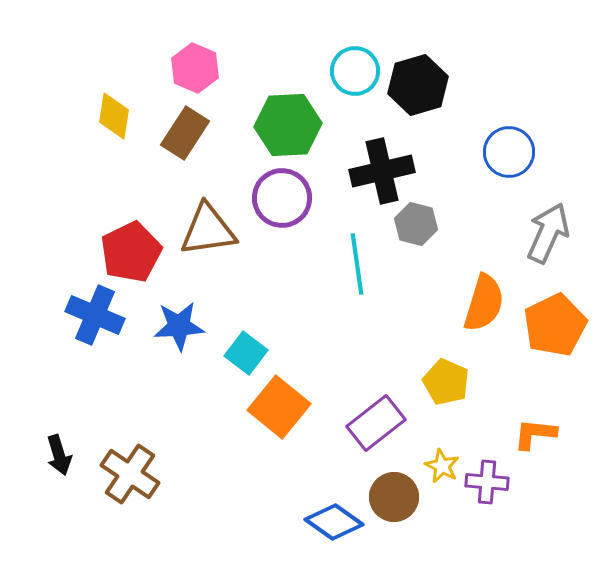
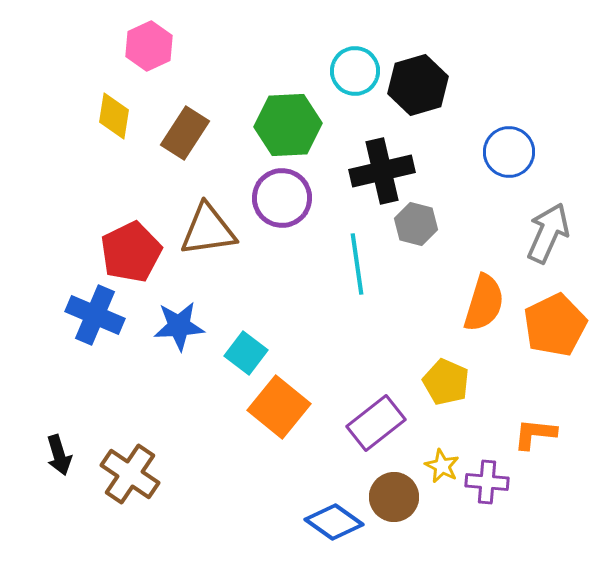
pink hexagon: moved 46 px left, 22 px up; rotated 12 degrees clockwise
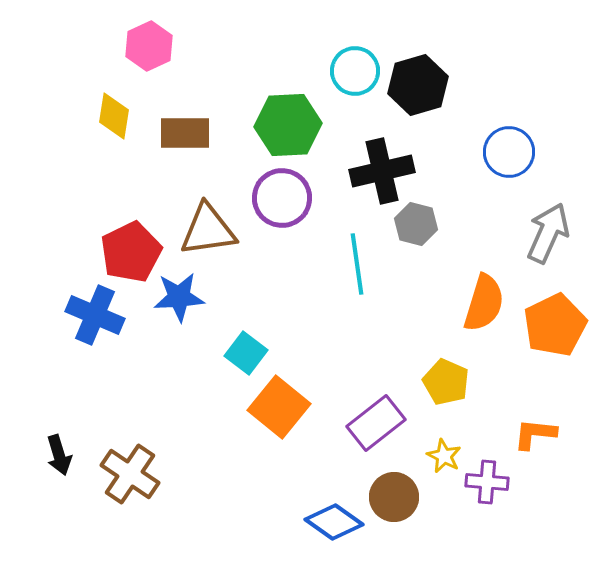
brown rectangle: rotated 57 degrees clockwise
blue star: moved 29 px up
yellow star: moved 2 px right, 10 px up
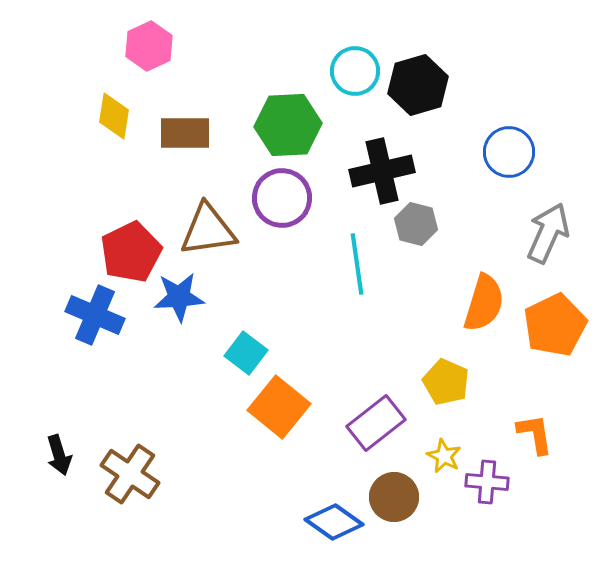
orange L-shape: rotated 75 degrees clockwise
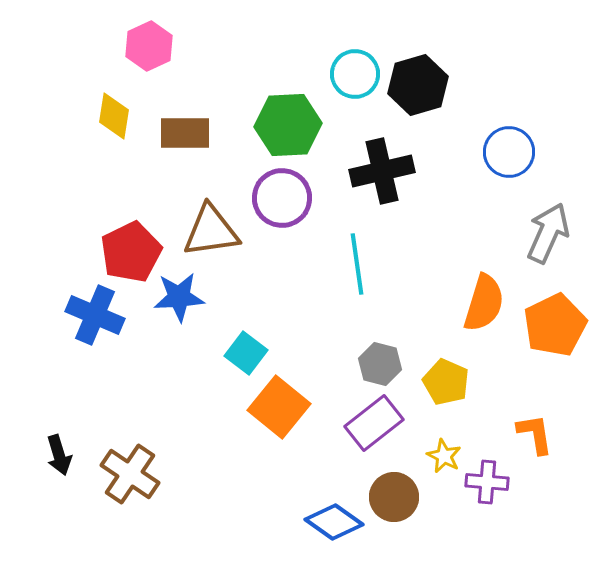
cyan circle: moved 3 px down
gray hexagon: moved 36 px left, 140 px down
brown triangle: moved 3 px right, 1 px down
purple rectangle: moved 2 px left
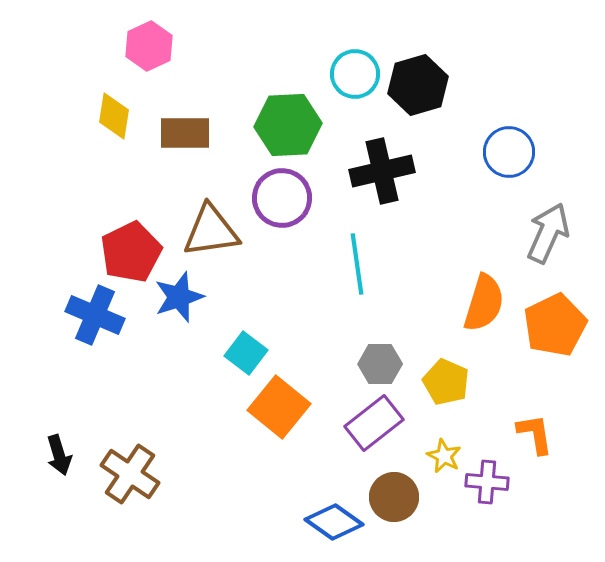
blue star: rotated 15 degrees counterclockwise
gray hexagon: rotated 15 degrees counterclockwise
